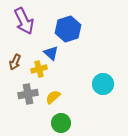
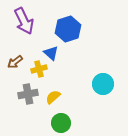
brown arrow: rotated 28 degrees clockwise
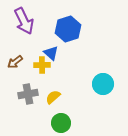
yellow cross: moved 3 px right, 4 px up; rotated 14 degrees clockwise
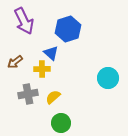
yellow cross: moved 4 px down
cyan circle: moved 5 px right, 6 px up
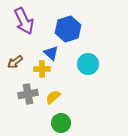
cyan circle: moved 20 px left, 14 px up
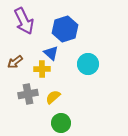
blue hexagon: moved 3 px left
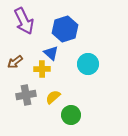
gray cross: moved 2 px left, 1 px down
green circle: moved 10 px right, 8 px up
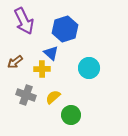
cyan circle: moved 1 px right, 4 px down
gray cross: rotated 30 degrees clockwise
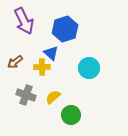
yellow cross: moved 2 px up
